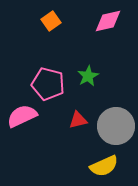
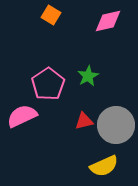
orange square: moved 6 px up; rotated 24 degrees counterclockwise
pink pentagon: rotated 24 degrees clockwise
red triangle: moved 6 px right, 1 px down
gray circle: moved 1 px up
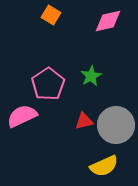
green star: moved 3 px right
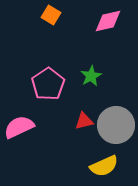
pink semicircle: moved 3 px left, 11 px down
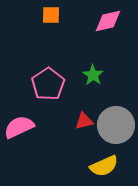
orange square: rotated 30 degrees counterclockwise
green star: moved 2 px right, 1 px up; rotated 10 degrees counterclockwise
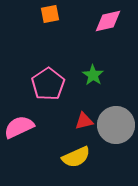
orange square: moved 1 px left, 1 px up; rotated 12 degrees counterclockwise
yellow semicircle: moved 28 px left, 9 px up
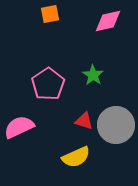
red triangle: rotated 30 degrees clockwise
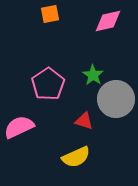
gray circle: moved 26 px up
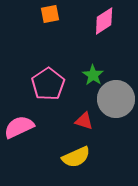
pink diamond: moved 4 px left; rotated 20 degrees counterclockwise
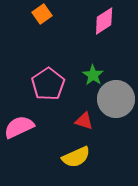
orange square: moved 8 px left; rotated 24 degrees counterclockwise
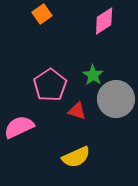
pink pentagon: moved 2 px right, 1 px down
red triangle: moved 7 px left, 10 px up
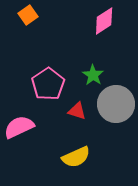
orange square: moved 14 px left, 1 px down
pink pentagon: moved 2 px left, 1 px up
gray circle: moved 5 px down
